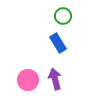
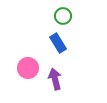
pink circle: moved 12 px up
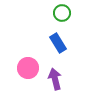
green circle: moved 1 px left, 3 px up
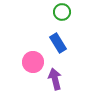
green circle: moved 1 px up
pink circle: moved 5 px right, 6 px up
